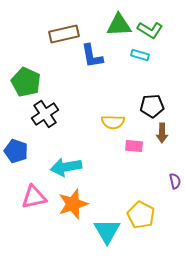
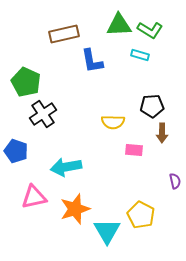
blue L-shape: moved 5 px down
black cross: moved 2 px left
pink rectangle: moved 4 px down
orange star: moved 2 px right, 5 px down
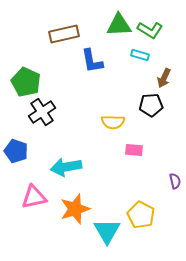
black pentagon: moved 1 px left, 1 px up
black cross: moved 1 px left, 2 px up
brown arrow: moved 2 px right, 55 px up; rotated 24 degrees clockwise
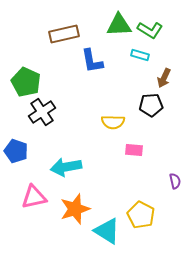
cyan triangle: rotated 28 degrees counterclockwise
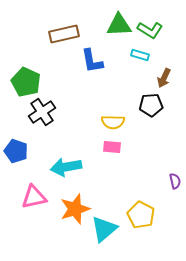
pink rectangle: moved 22 px left, 3 px up
cyan triangle: moved 3 px left, 2 px up; rotated 48 degrees clockwise
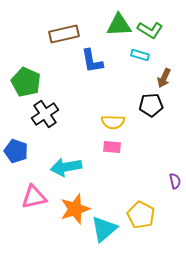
black cross: moved 3 px right, 2 px down
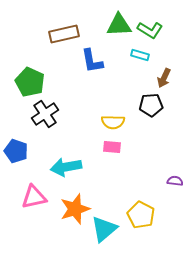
green pentagon: moved 4 px right
purple semicircle: rotated 70 degrees counterclockwise
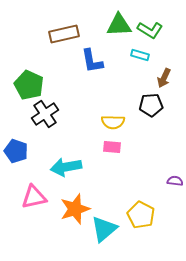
green pentagon: moved 1 px left, 3 px down
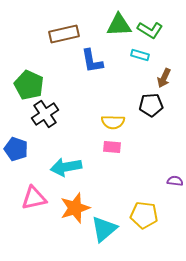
blue pentagon: moved 2 px up
pink triangle: moved 1 px down
orange star: moved 1 px up
yellow pentagon: moved 3 px right; rotated 20 degrees counterclockwise
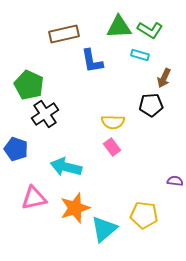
green triangle: moved 2 px down
pink rectangle: rotated 48 degrees clockwise
cyan arrow: rotated 24 degrees clockwise
